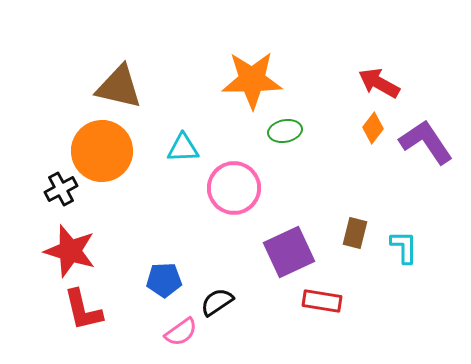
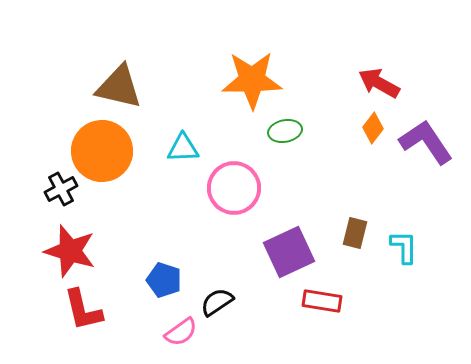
blue pentagon: rotated 20 degrees clockwise
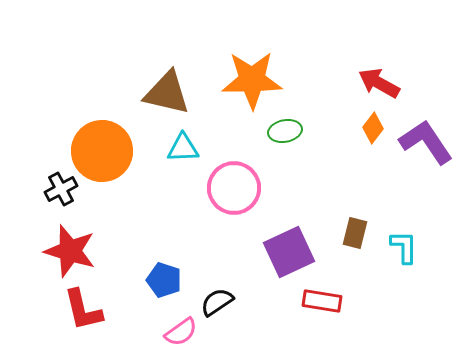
brown triangle: moved 48 px right, 6 px down
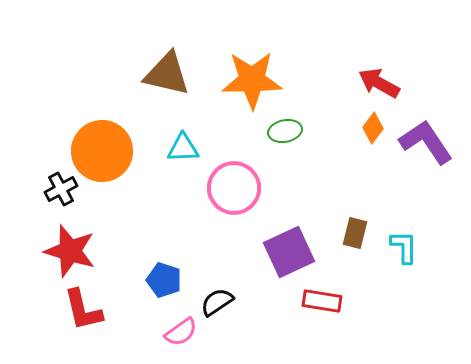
brown triangle: moved 19 px up
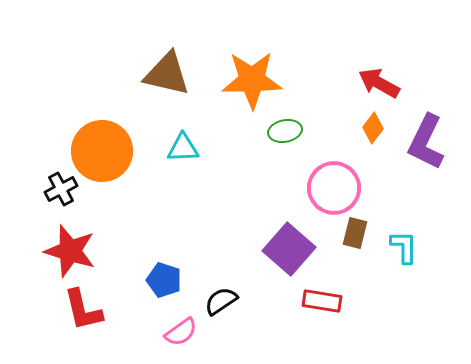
purple L-shape: rotated 120 degrees counterclockwise
pink circle: moved 100 px right
purple square: moved 3 px up; rotated 24 degrees counterclockwise
black semicircle: moved 4 px right, 1 px up
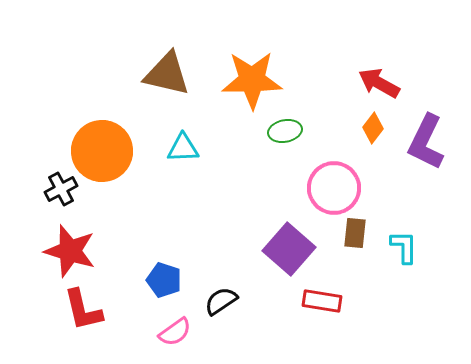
brown rectangle: rotated 8 degrees counterclockwise
pink semicircle: moved 6 px left
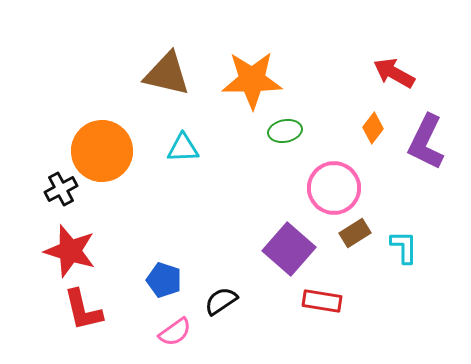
red arrow: moved 15 px right, 10 px up
brown rectangle: rotated 52 degrees clockwise
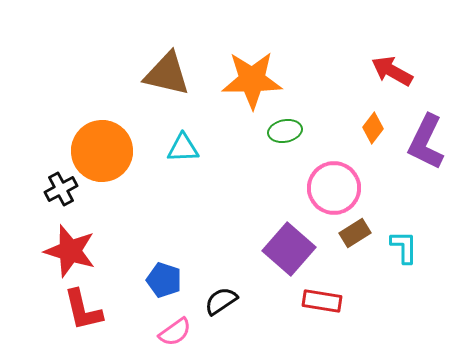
red arrow: moved 2 px left, 2 px up
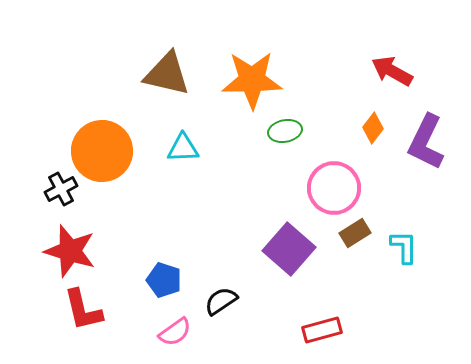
red rectangle: moved 29 px down; rotated 24 degrees counterclockwise
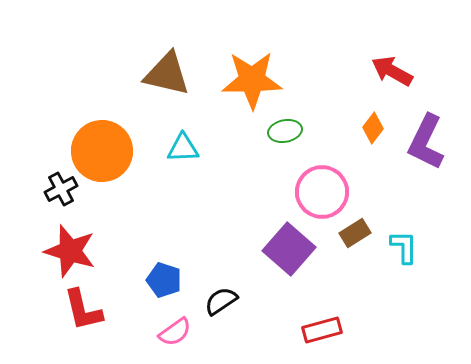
pink circle: moved 12 px left, 4 px down
